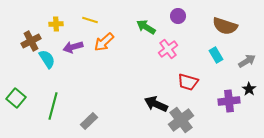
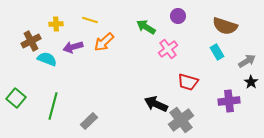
cyan rectangle: moved 1 px right, 3 px up
cyan semicircle: rotated 36 degrees counterclockwise
black star: moved 2 px right, 7 px up
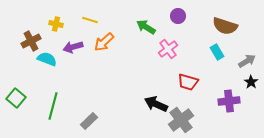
yellow cross: rotated 16 degrees clockwise
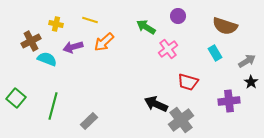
cyan rectangle: moved 2 px left, 1 px down
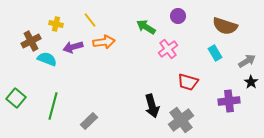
yellow line: rotated 35 degrees clockwise
orange arrow: rotated 145 degrees counterclockwise
black arrow: moved 4 px left, 2 px down; rotated 130 degrees counterclockwise
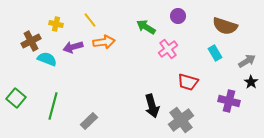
purple cross: rotated 20 degrees clockwise
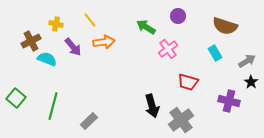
purple arrow: rotated 114 degrees counterclockwise
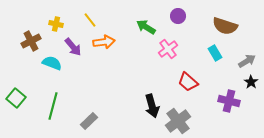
cyan semicircle: moved 5 px right, 4 px down
red trapezoid: rotated 25 degrees clockwise
gray cross: moved 3 px left, 1 px down
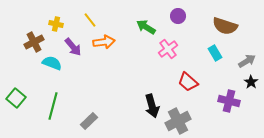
brown cross: moved 3 px right, 1 px down
gray cross: rotated 10 degrees clockwise
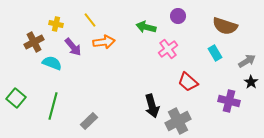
green arrow: rotated 18 degrees counterclockwise
